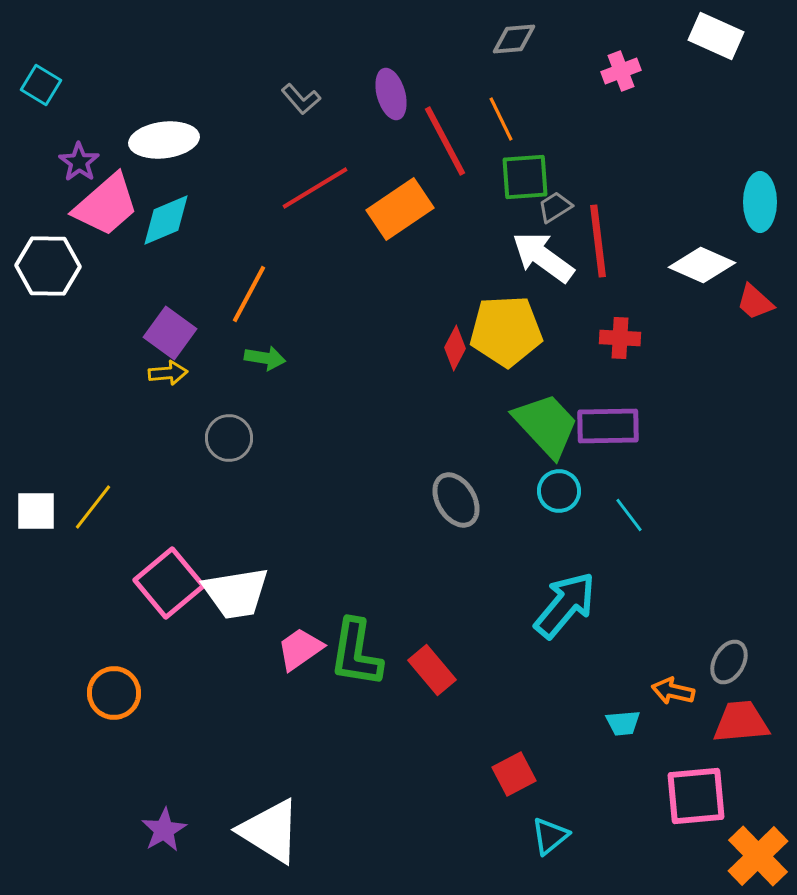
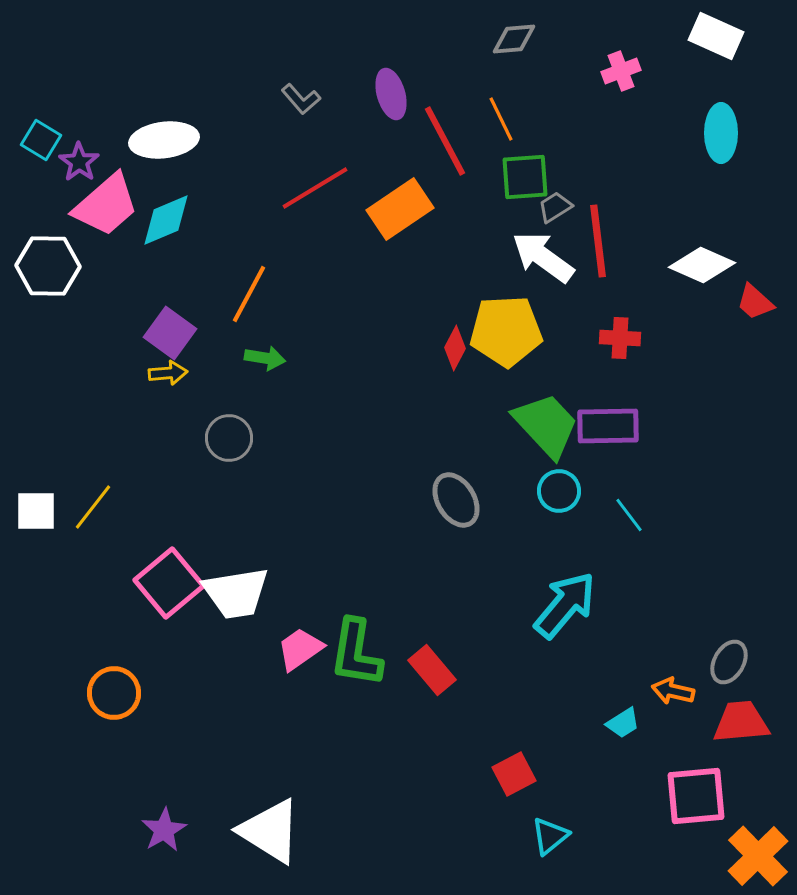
cyan square at (41, 85): moved 55 px down
cyan ellipse at (760, 202): moved 39 px left, 69 px up
cyan trapezoid at (623, 723): rotated 27 degrees counterclockwise
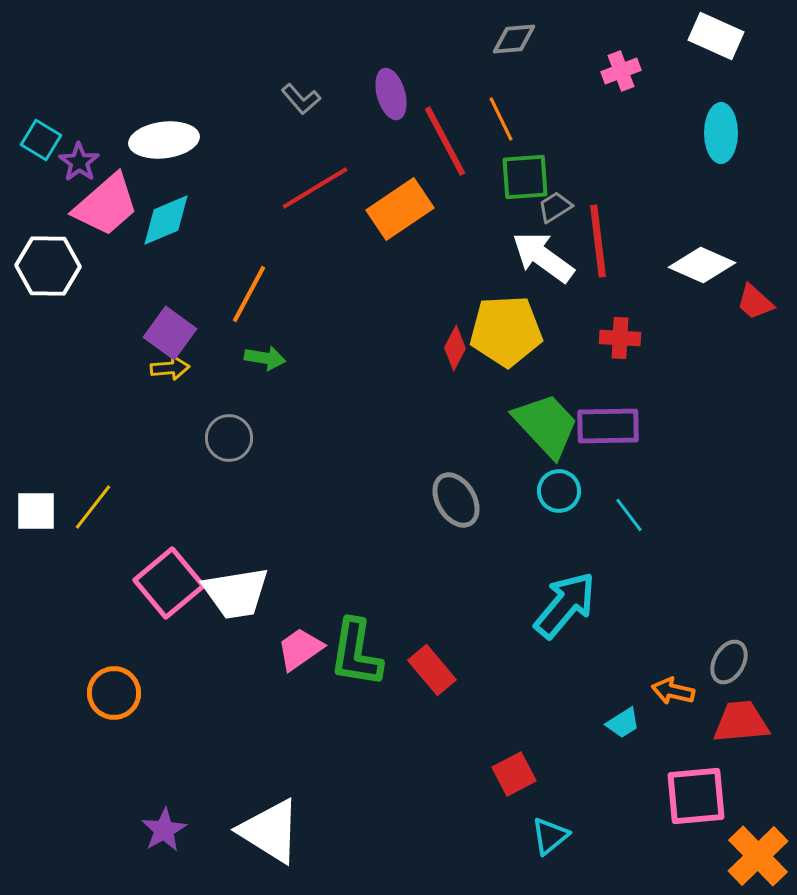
yellow arrow at (168, 373): moved 2 px right, 5 px up
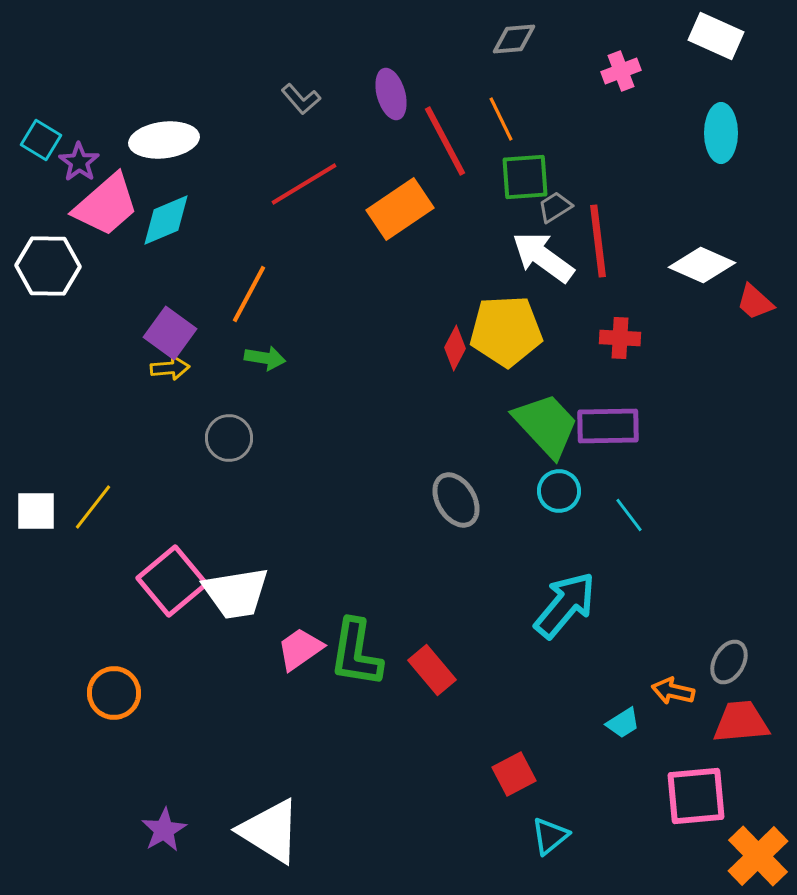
red line at (315, 188): moved 11 px left, 4 px up
pink square at (169, 583): moved 3 px right, 2 px up
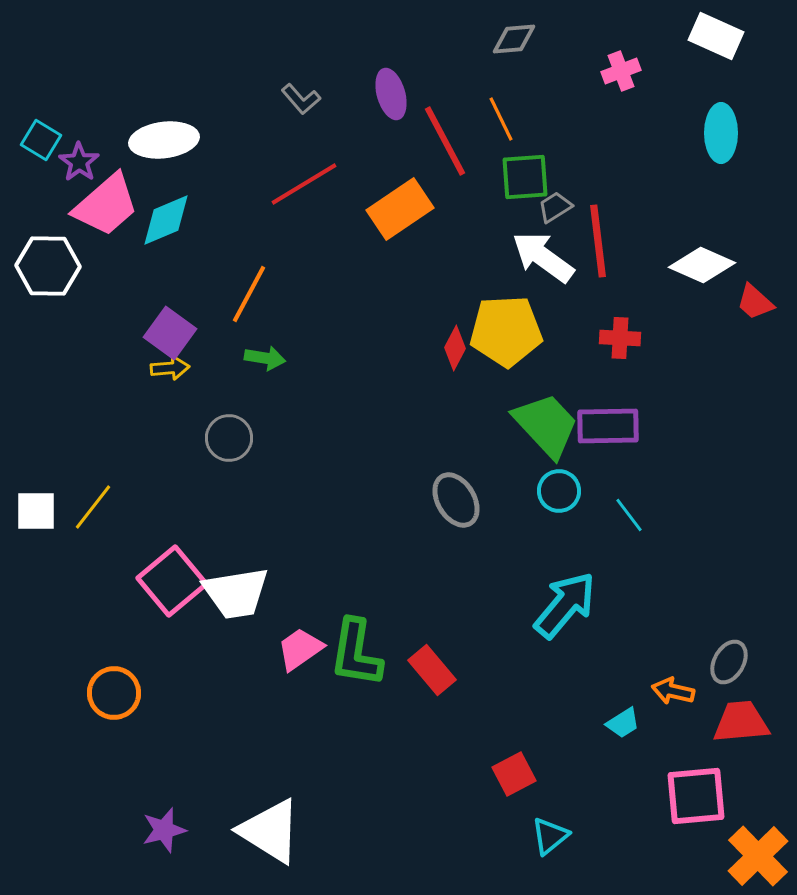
purple star at (164, 830): rotated 15 degrees clockwise
